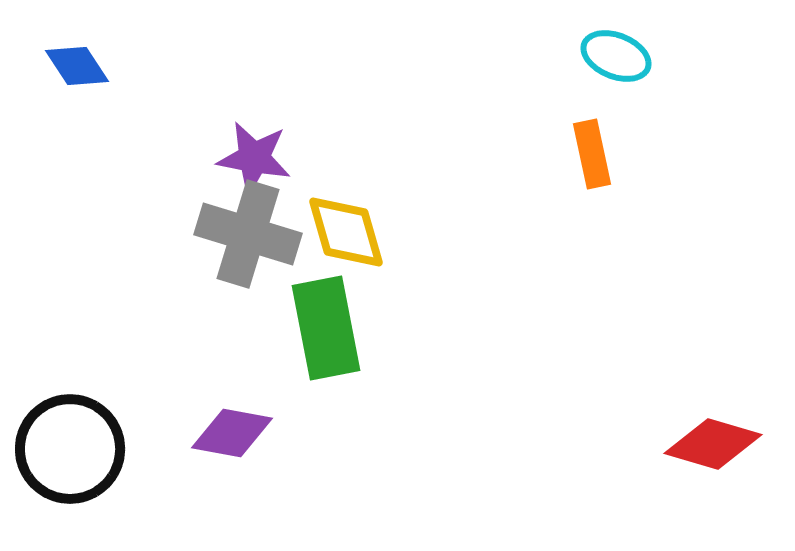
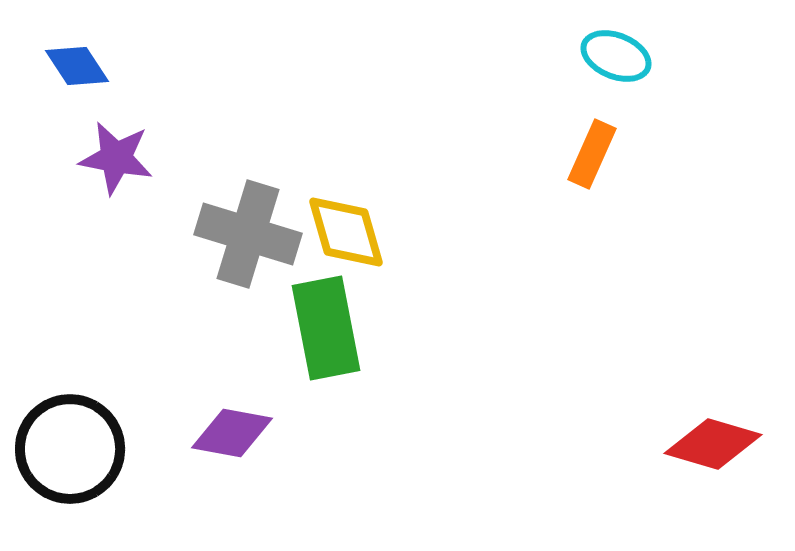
orange rectangle: rotated 36 degrees clockwise
purple star: moved 138 px left
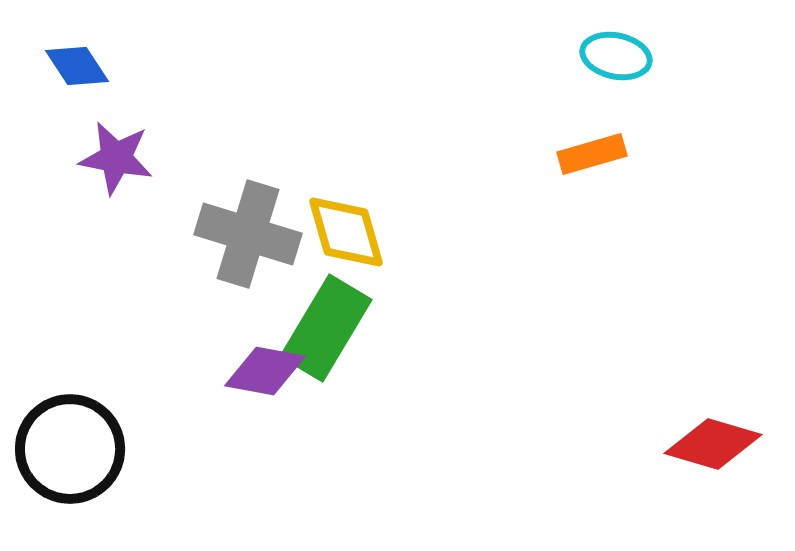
cyan ellipse: rotated 10 degrees counterclockwise
orange rectangle: rotated 50 degrees clockwise
green rectangle: rotated 42 degrees clockwise
purple diamond: moved 33 px right, 62 px up
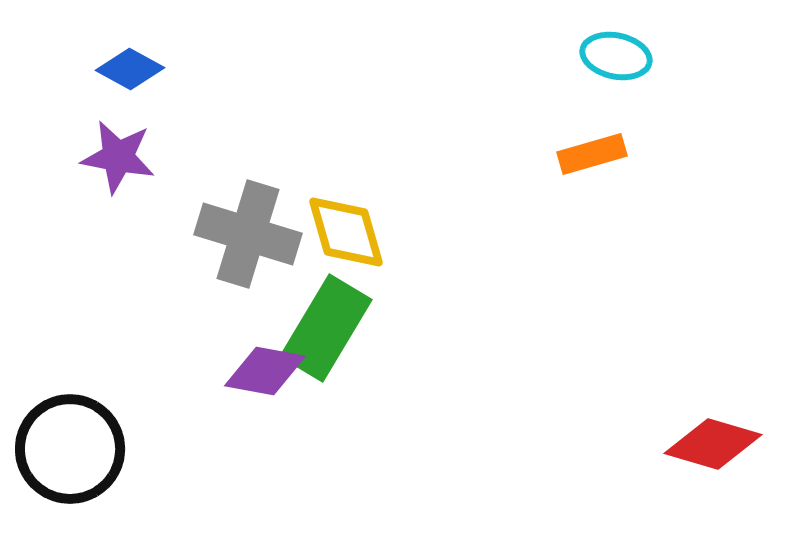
blue diamond: moved 53 px right, 3 px down; rotated 28 degrees counterclockwise
purple star: moved 2 px right, 1 px up
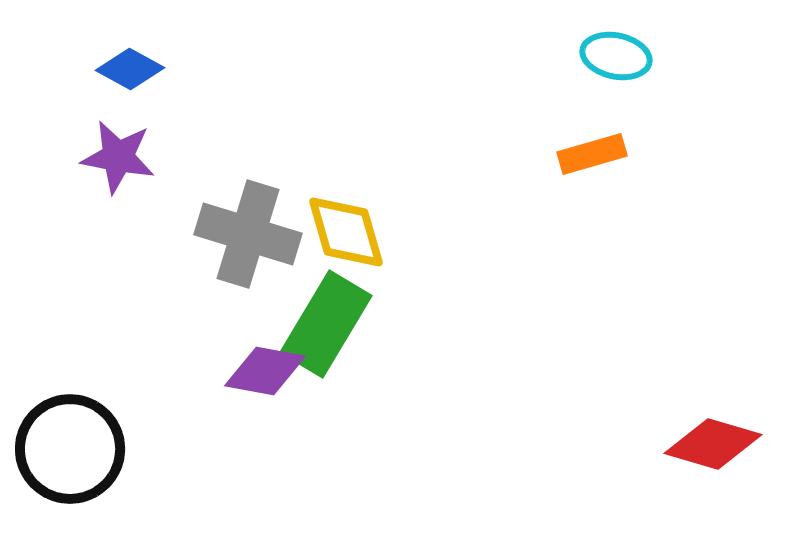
green rectangle: moved 4 px up
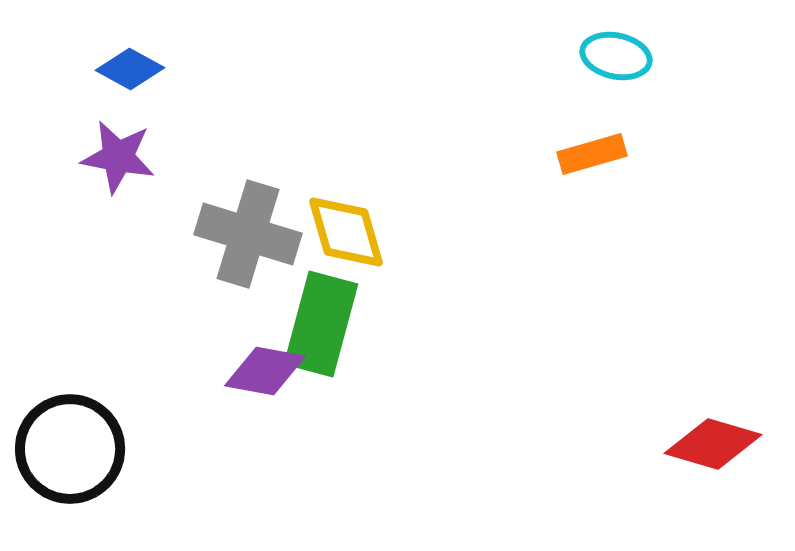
green rectangle: moved 5 px left; rotated 16 degrees counterclockwise
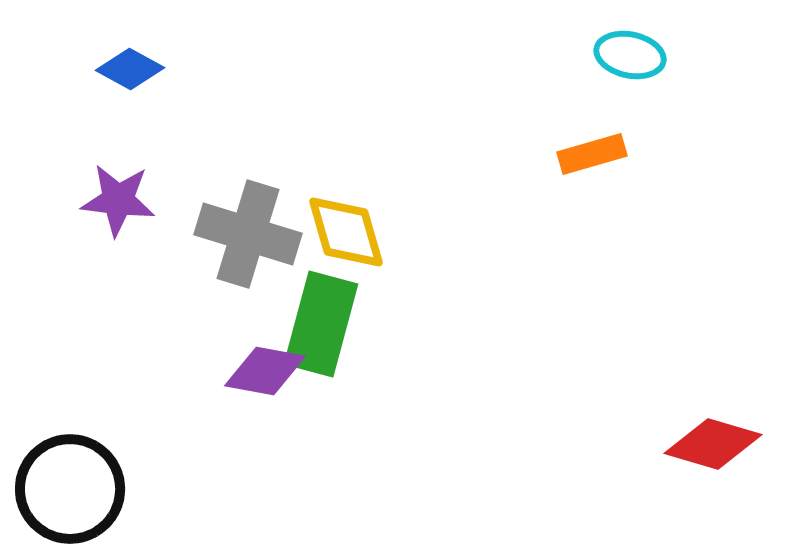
cyan ellipse: moved 14 px right, 1 px up
purple star: moved 43 px down; rotated 4 degrees counterclockwise
black circle: moved 40 px down
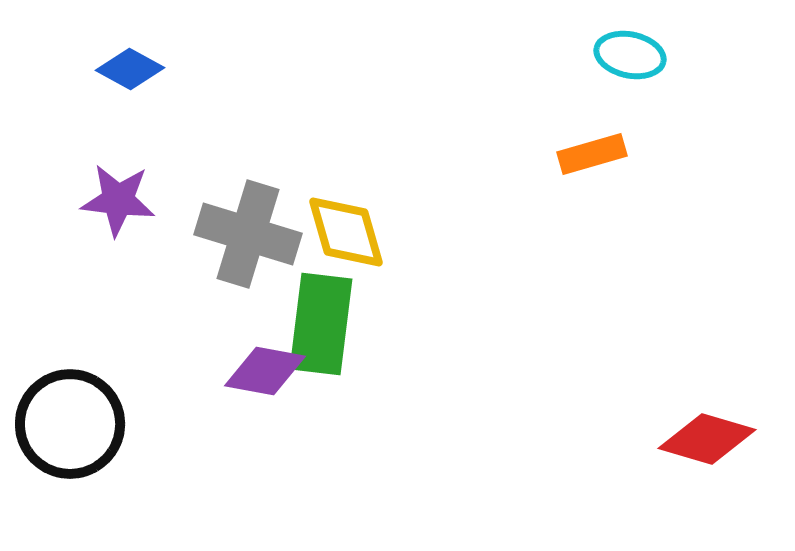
green rectangle: rotated 8 degrees counterclockwise
red diamond: moved 6 px left, 5 px up
black circle: moved 65 px up
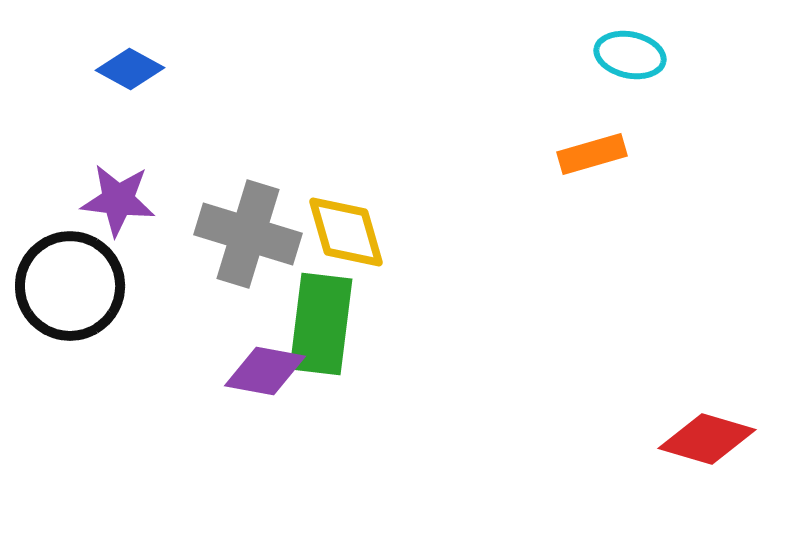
black circle: moved 138 px up
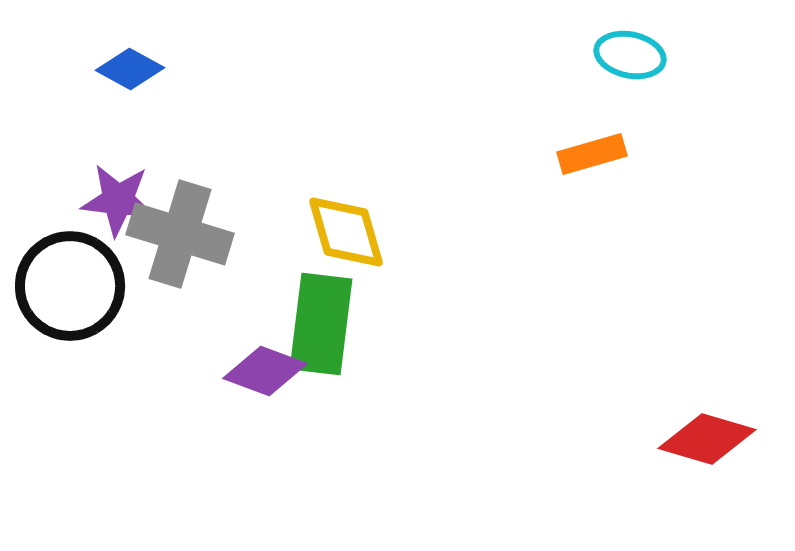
gray cross: moved 68 px left
purple diamond: rotated 10 degrees clockwise
